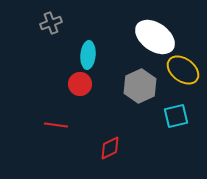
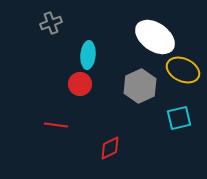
yellow ellipse: rotated 12 degrees counterclockwise
cyan square: moved 3 px right, 2 px down
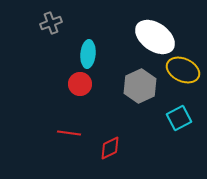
cyan ellipse: moved 1 px up
cyan square: rotated 15 degrees counterclockwise
red line: moved 13 px right, 8 px down
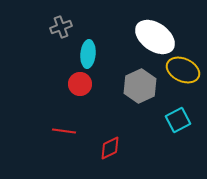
gray cross: moved 10 px right, 4 px down
cyan square: moved 1 px left, 2 px down
red line: moved 5 px left, 2 px up
